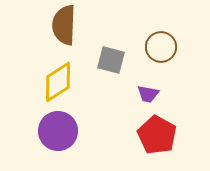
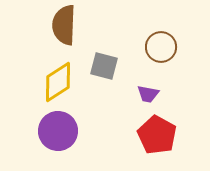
gray square: moved 7 px left, 6 px down
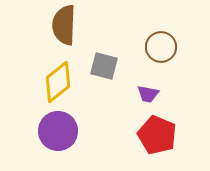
yellow diamond: rotated 6 degrees counterclockwise
red pentagon: rotated 6 degrees counterclockwise
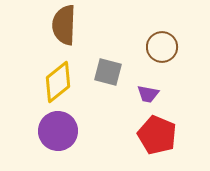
brown circle: moved 1 px right
gray square: moved 4 px right, 6 px down
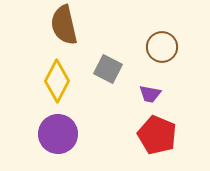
brown semicircle: rotated 15 degrees counterclockwise
gray square: moved 3 px up; rotated 12 degrees clockwise
yellow diamond: moved 1 px left, 1 px up; rotated 24 degrees counterclockwise
purple trapezoid: moved 2 px right
purple circle: moved 3 px down
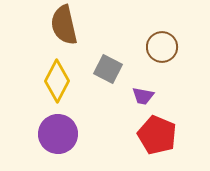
purple trapezoid: moved 7 px left, 2 px down
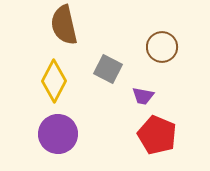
yellow diamond: moved 3 px left
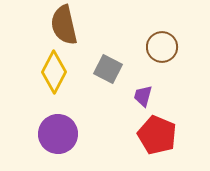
yellow diamond: moved 9 px up
purple trapezoid: rotated 95 degrees clockwise
